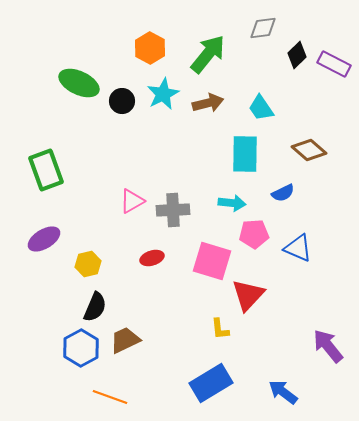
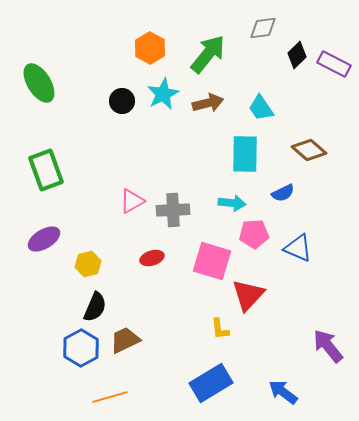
green ellipse: moved 40 px left; rotated 33 degrees clockwise
orange line: rotated 36 degrees counterclockwise
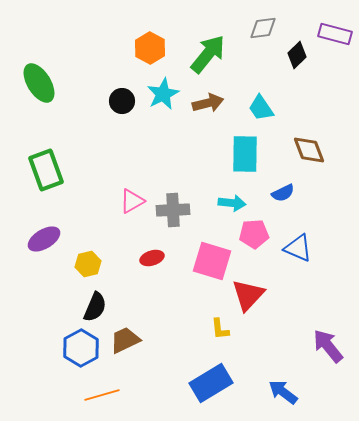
purple rectangle: moved 1 px right, 30 px up; rotated 12 degrees counterclockwise
brown diamond: rotated 28 degrees clockwise
orange line: moved 8 px left, 2 px up
